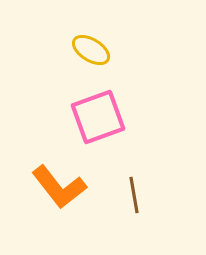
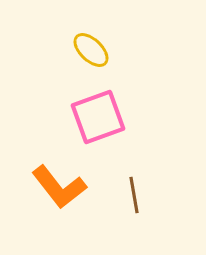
yellow ellipse: rotated 12 degrees clockwise
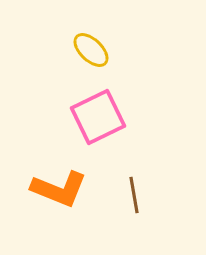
pink square: rotated 6 degrees counterclockwise
orange L-shape: moved 2 px down; rotated 30 degrees counterclockwise
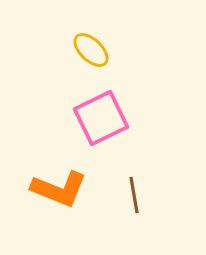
pink square: moved 3 px right, 1 px down
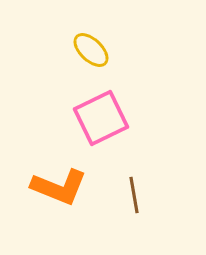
orange L-shape: moved 2 px up
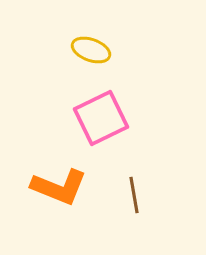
yellow ellipse: rotated 24 degrees counterclockwise
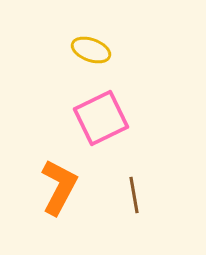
orange L-shape: rotated 84 degrees counterclockwise
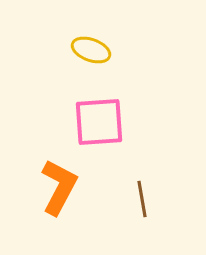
pink square: moved 2 px left, 4 px down; rotated 22 degrees clockwise
brown line: moved 8 px right, 4 px down
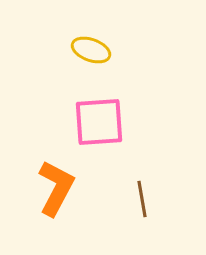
orange L-shape: moved 3 px left, 1 px down
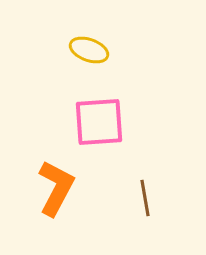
yellow ellipse: moved 2 px left
brown line: moved 3 px right, 1 px up
